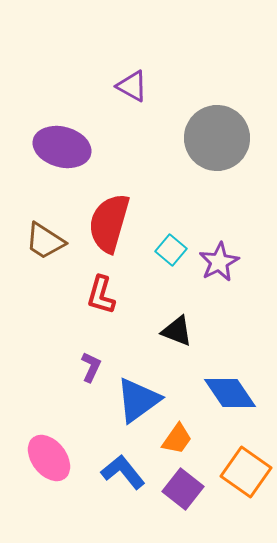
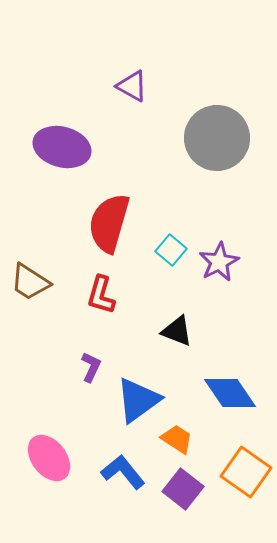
brown trapezoid: moved 15 px left, 41 px down
orange trapezoid: rotated 92 degrees counterclockwise
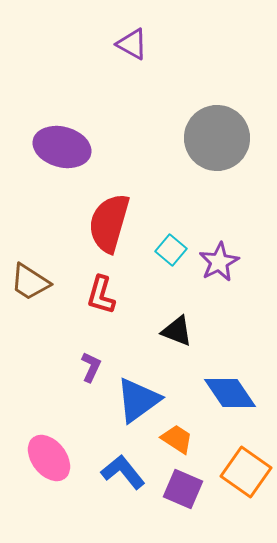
purple triangle: moved 42 px up
purple square: rotated 15 degrees counterclockwise
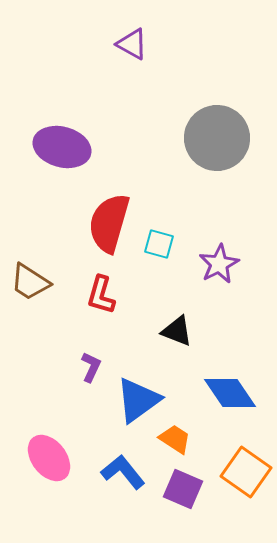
cyan square: moved 12 px left, 6 px up; rotated 24 degrees counterclockwise
purple star: moved 2 px down
orange trapezoid: moved 2 px left
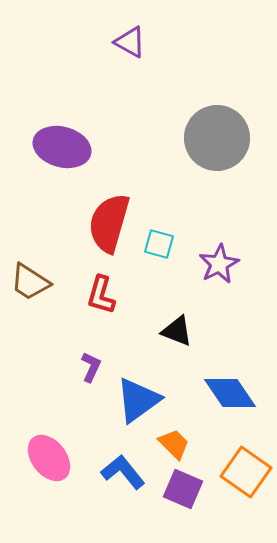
purple triangle: moved 2 px left, 2 px up
orange trapezoid: moved 1 px left, 5 px down; rotated 12 degrees clockwise
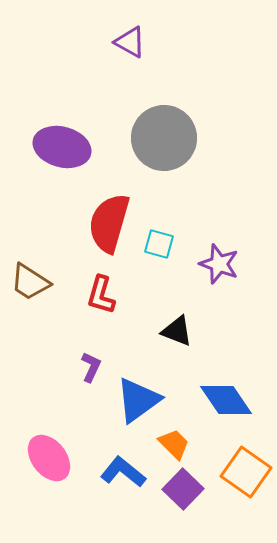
gray circle: moved 53 px left
purple star: rotated 24 degrees counterclockwise
blue diamond: moved 4 px left, 7 px down
blue L-shape: rotated 12 degrees counterclockwise
purple square: rotated 21 degrees clockwise
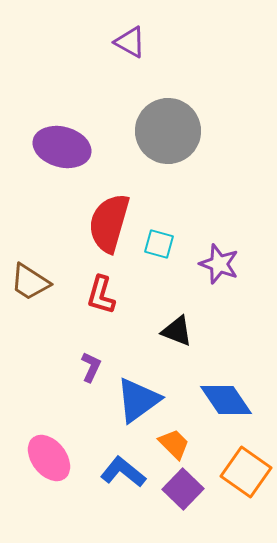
gray circle: moved 4 px right, 7 px up
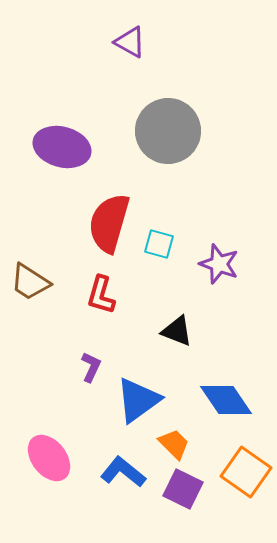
purple square: rotated 18 degrees counterclockwise
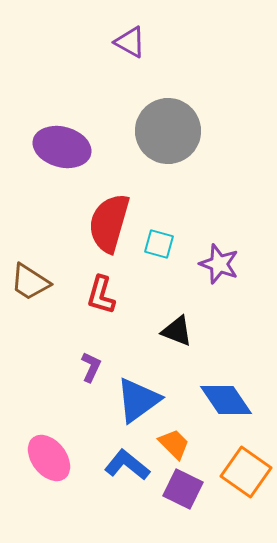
blue L-shape: moved 4 px right, 7 px up
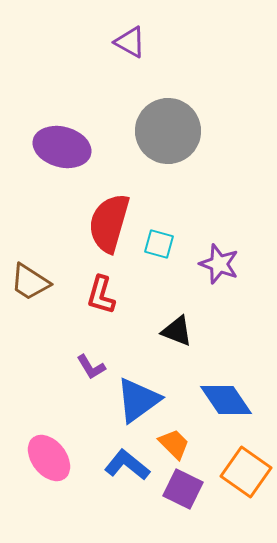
purple L-shape: rotated 124 degrees clockwise
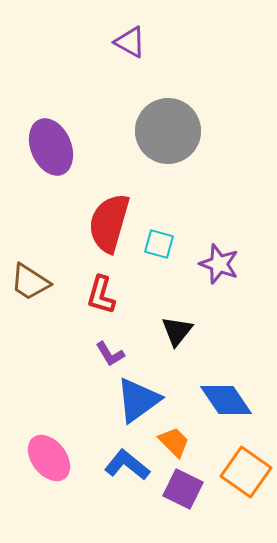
purple ellipse: moved 11 px left; rotated 52 degrees clockwise
black triangle: rotated 48 degrees clockwise
purple L-shape: moved 19 px right, 13 px up
orange trapezoid: moved 2 px up
